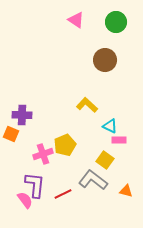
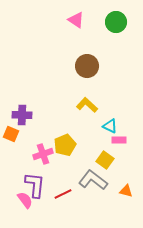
brown circle: moved 18 px left, 6 px down
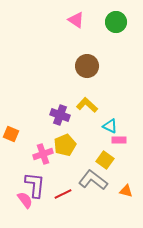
purple cross: moved 38 px right; rotated 18 degrees clockwise
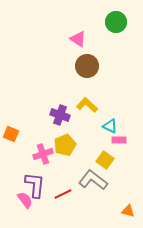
pink triangle: moved 2 px right, 19 px down
orange triangle: moved 2 px right, 20 px down
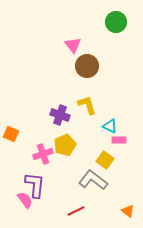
pink triangle: moved 5 px left, 6 px down; rotated 18 degrees clockwise
yellow L-shape: rotated 30 degrees clockwise
red line: moved 13 px right, 17 px down
orange triangle: rotated 24 degrees clockwise
